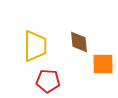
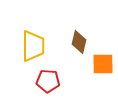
brown diamond: rotated 20 degrees clockwise
yellow trapezoid: moved 2 px left
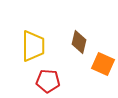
orange square: rotated 25 degrees clockwise
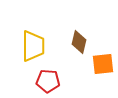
orange square: rotated 30 degrees counterclockwise
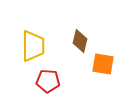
brown diamond: moved 1 px right, 1 px up
orange square: rotated 15 degrees clockwise
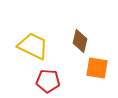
yellow trapezoid: rotated 64 degrees counterclockwise
orange square: moved 6 px left, 4 px down
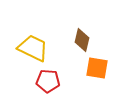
brown diamond: moved 2 px right, 1 px up
yellow trapezoid: moved 2 px down
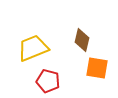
yellow trapezoid: rotated 48 degrees counterclockwise
red pentagon: rotated 10 degrees clockwise
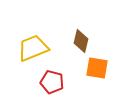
brown diamond: moved 1 px left, 1 px down
red pentagon: moved 4 px right, 1 px down
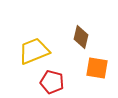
brown diamond: moved 4 px up
yellow trapezoid: moved 1 px right, 3 px down
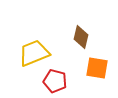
yellow trapezoid: moved 2 px down
red pentagon: moved 3 px right, 1 px up
